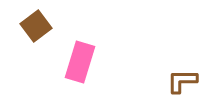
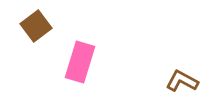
brown L-shape: rotated 28 degrees clockwise
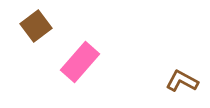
pink rectangle: rotated 24 degrees clockwise
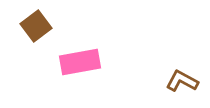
pink rectangle: rotated 39 degrees clockwise
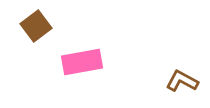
pink rectangle: moved 2 px right
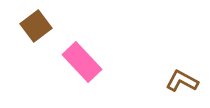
pink rectangle: rotated 57 degrees clockwise
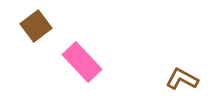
brown L-shape: moved 2 px up
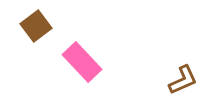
brown L-shape: moved 1 px right, 1 px down; rotated 128 degrees clockwise
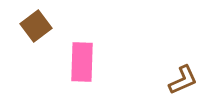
pink rectangle: rotated 45 degrees clockwise
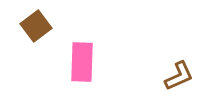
brown L-shape: moved 4 px left, 4 px up
